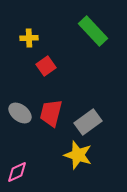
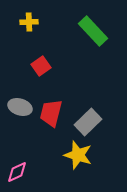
yellow cross: moved 16 px up
red square: moved 5 px left
gray ellipse: moved 6 px up; rotated 20 degrees counterclockwise
gray rectangle: rotated 8 degrees counterclockwise
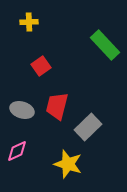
green rectangle: moved 12 px right, 14 px down
gray ellipse: moved 2 px right, 3 px down
red trapezoid: moved 6 px right, 7 px up
gray rectangle: moved 5 px down
yellow star: moved 10 px left, 9 px down
pink diamond: moved 21 px up
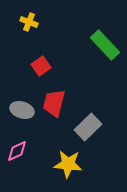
yellow cross: rotated 24 degrees clockwise
red trapezoid: moved 3 px left, 3 px up
yellow star: rotated 12 degrees counterclockwise
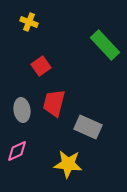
gray ellipse: rotated 65 degrees clockwise
gray rectangle: rotated 68 degrees clockwise
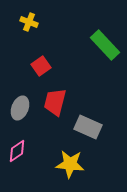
red trapezoid: moved 1 px right, 1 px up
gray ellipse: moved 2 px left, 2 px up; rotated 30 degrees clockwise
pink diamond: rotated 10 degrees counterclockwise
yellow star: moved 2 px right
